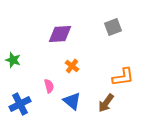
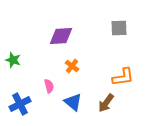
gray square: moved 6 px right, 1 px down; rotated 18 degrees clockwise
purple diamond: moved 1 px right, 2 px down
blue triangle: moved 1 px right, 1 px down
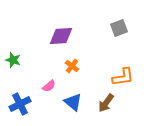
gray square: rotated 18 degrees counterclockwise
pink semicircle: rotated 64 degrees clockwise
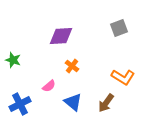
orange L-shape: rotated 40 degrees clockwise
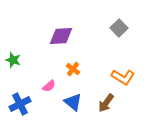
gray square: rotated 24 degrees counterclockwise
orange cross: moved 1 px right, 3 px down
